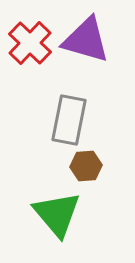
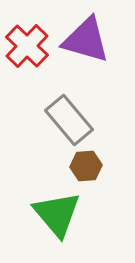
red cross: moved 3 px left, 3 px down
gray rectangle: rotated 51 degrees counterclockwise
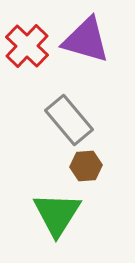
green triangle: rotated 12 degrees clockwise
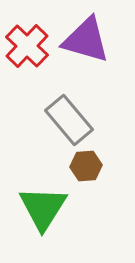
green triangle: moved 14 px left, 6 px up
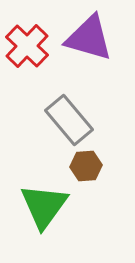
purple triangle: moved 3 px right, 2 px up
green triangle: moved 1 px right, 2 px up; rotated 4 degrees clockwise
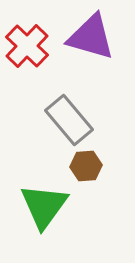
purple triangle: moved 2 px right, 1 px up
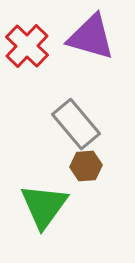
gray rectangle: moved 7 px right, 4 px down
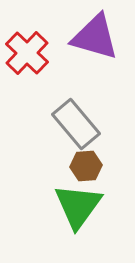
purple triangle: moved 4 px right
red cross: moved 7 px down
green triangle: moved 34 px right
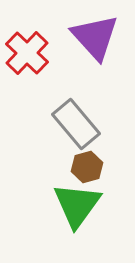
purple triangle: rotated 32 degrees clockwise
brown hexagon: moved 1 px right, 1 px down; rotated 12 degrees counterclockwise
green triangle: moved 1 px left, 1 px up
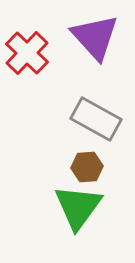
gray rectangle: moved 20 px right, 5 px up; rotated 21 degrees counterclockwise
brown hexagon: rotated 12 degrees clockwise
green triangle: moved 1 px right, 2 px down
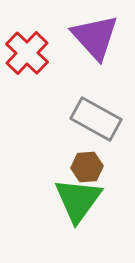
green triangle: moved 7 px up
